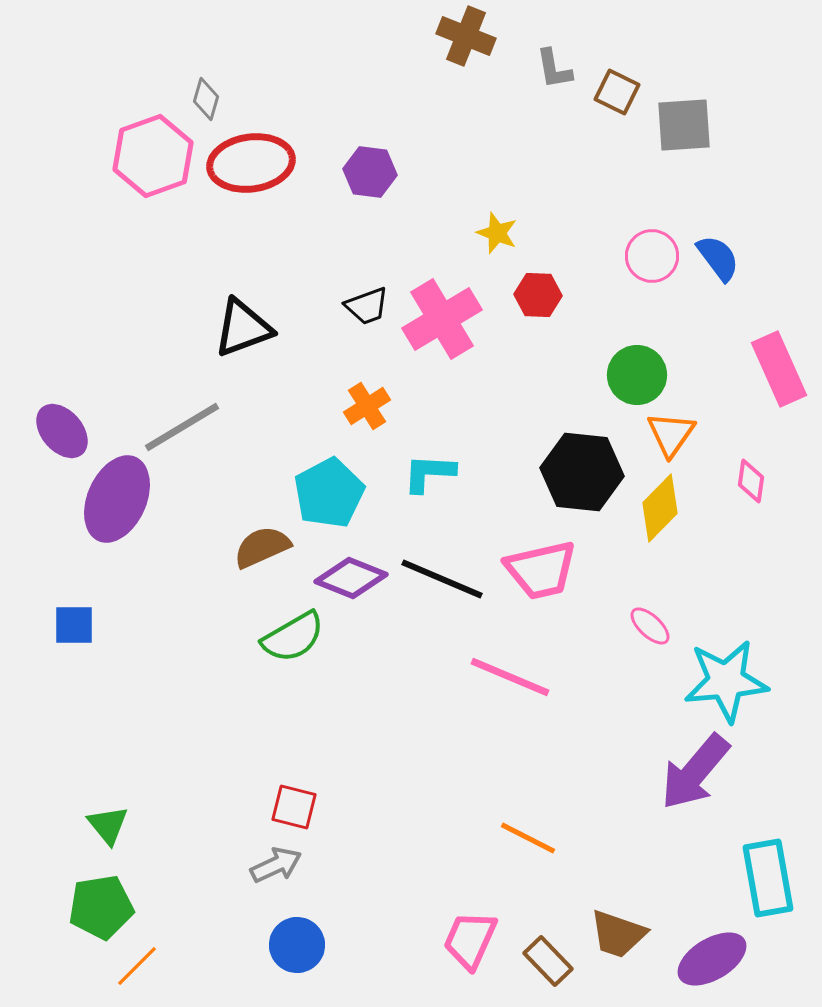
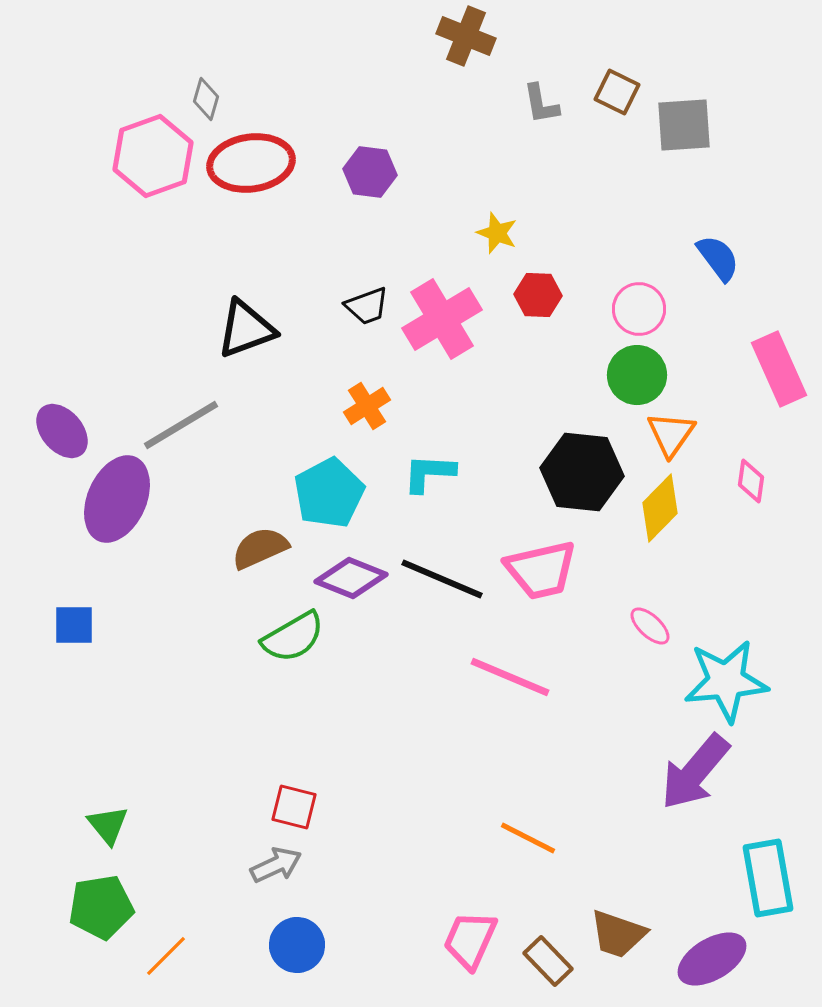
gray L-shape at (554, 69): moved 13 px left, 35 px down
pink circle at (652, 256): moved 13 px left, 53 px down
black triangle at (243, 328): moved 3 px right, 1 px down
gray line at (182, 427): moved 1 px left, 2 px up
brown semicircle at (262, 547): moved 2 px left, 1 px down
orange line at (137, 966): moved 29 px right, 10 px up
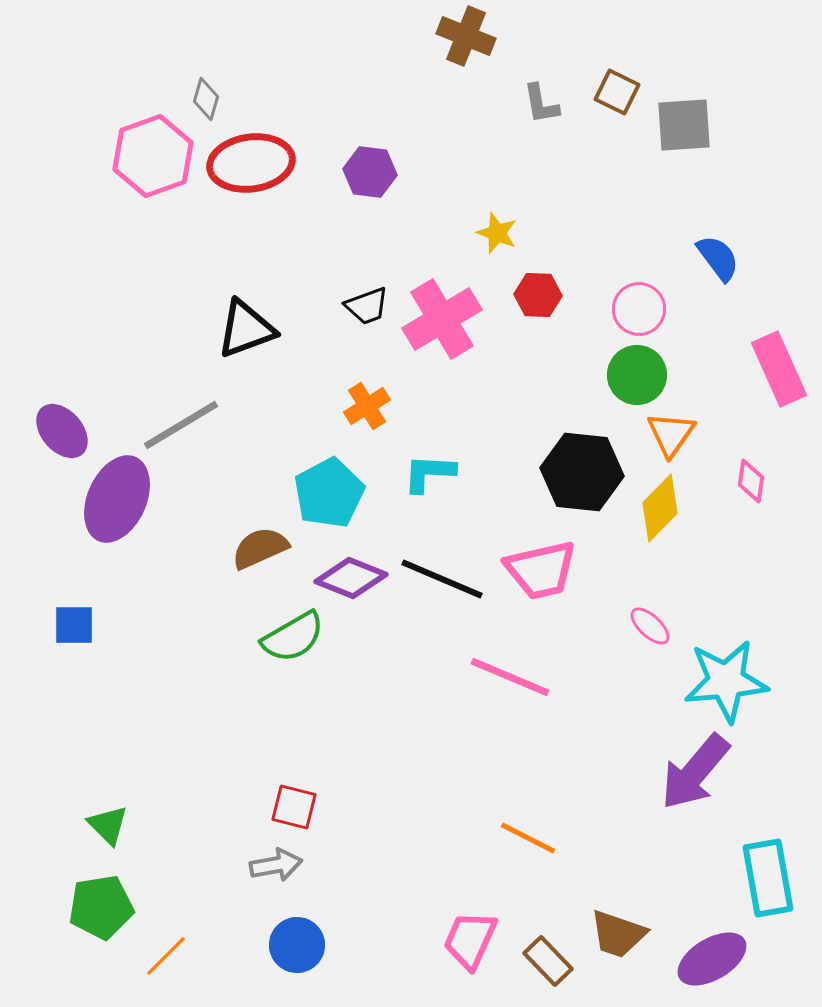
green triangle at (108, 825): rotated 6 degrees counterclockwise
gray arrow at (276, 865): rotated 15 degrees clockwise
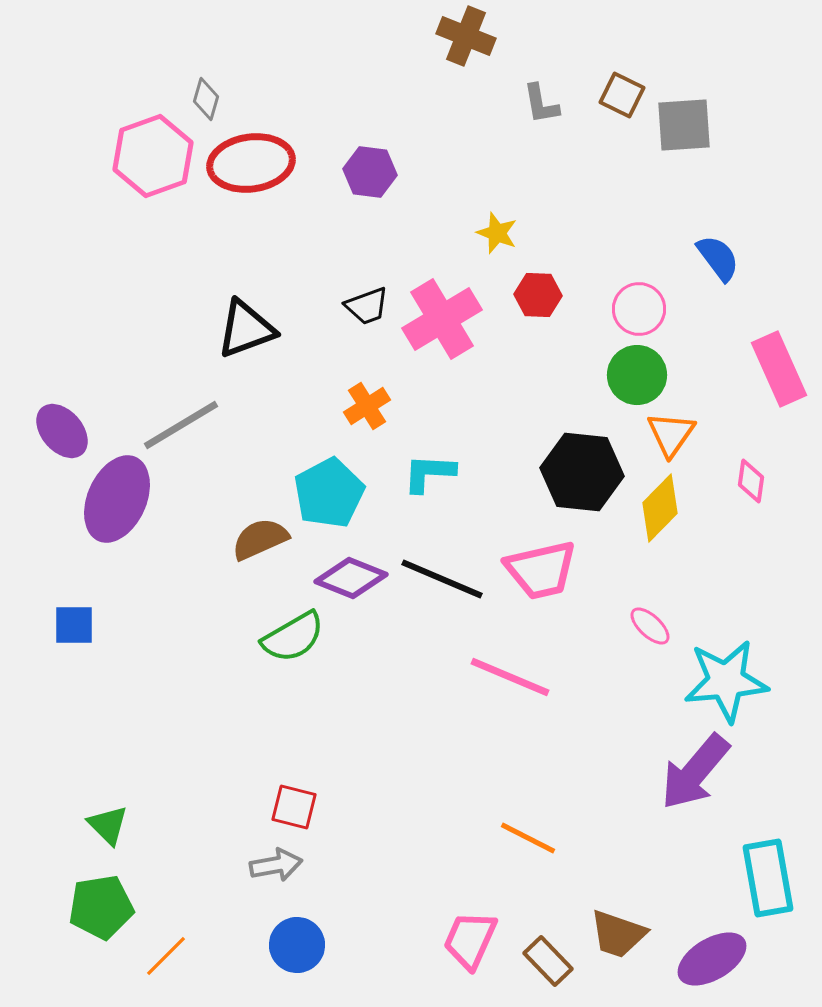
brown square at (617, 92): moved 5 px right, 3 px down
brown semicircle at (260, 548): moved 9 px up
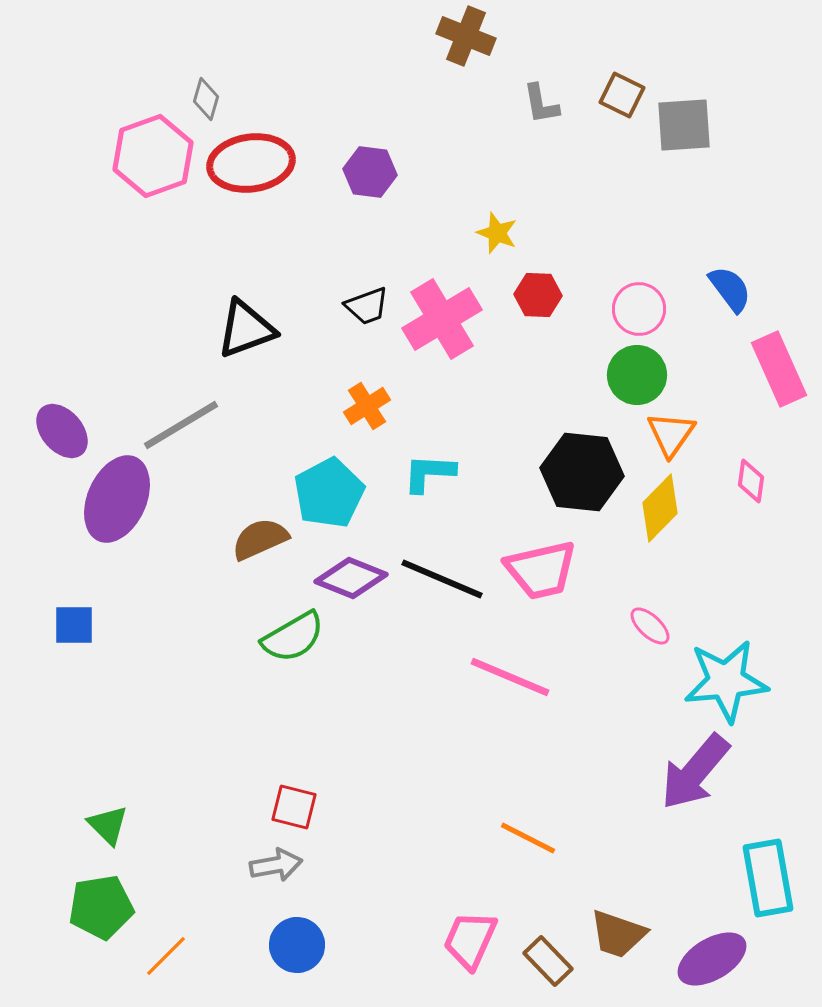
blue semicircle at (718, 258): moved 12 px right, 31 px down
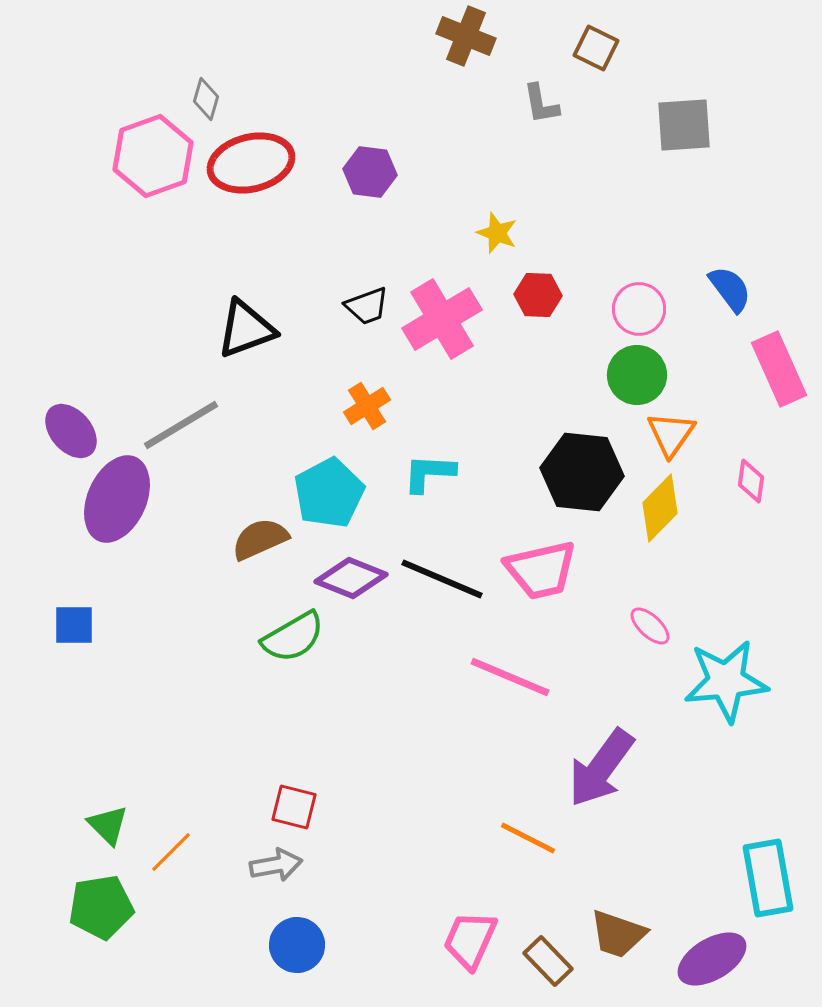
brown square at (622, 95): moved 26 px left, 47 px up
red ellipse at (251, 163): rotated 6 degrees counterclockwise
purple ellipse at (62, 431): moved 9 px right
purple arrow at (695, 772): moved 94 px left, 4 px up; rotated 4 degrees counterclockwise
orange line at (166, 956): moved 5 px right, 104 px up
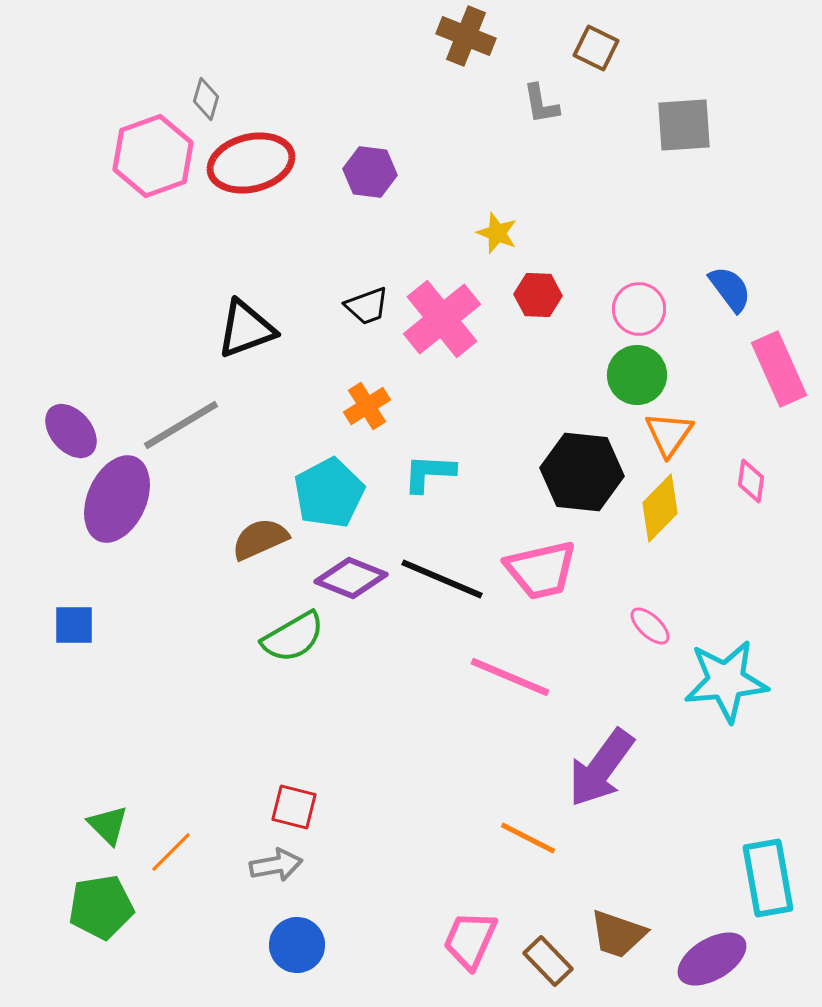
pink cross at (442, 319): rotated 8 degrees counterclockwise
orange triangle at (671, 434): moved 2 px left
